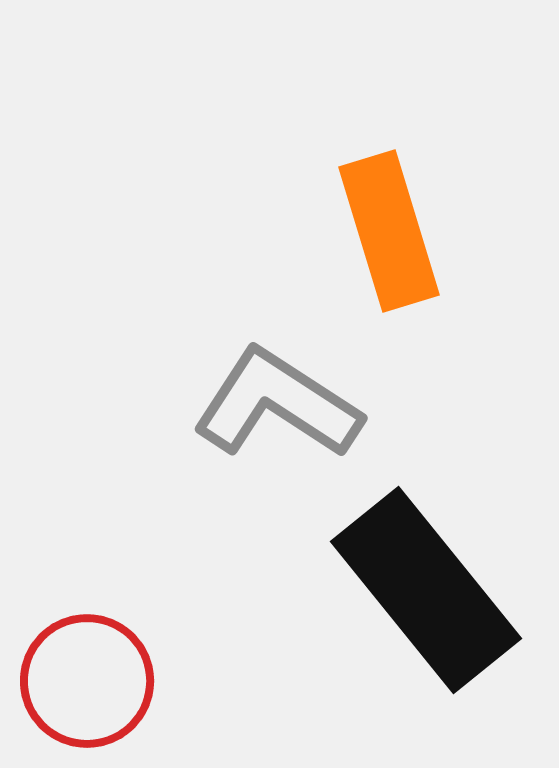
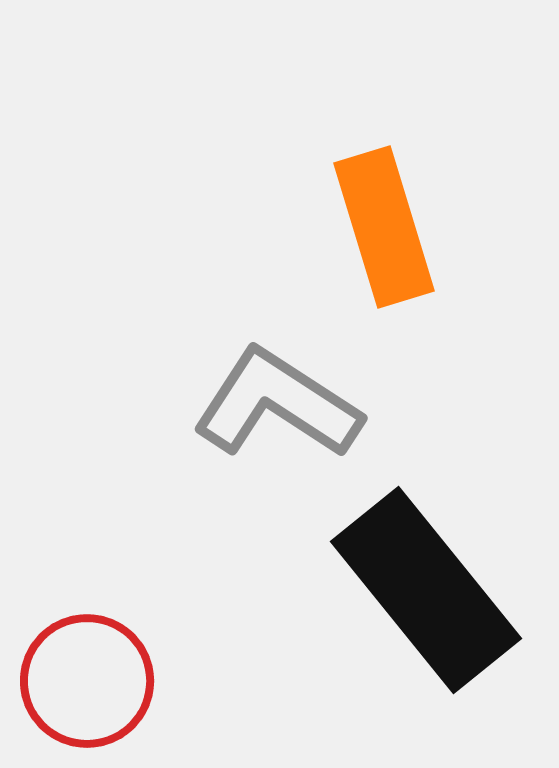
orange rectangle: moved 5 px left, 4 px up
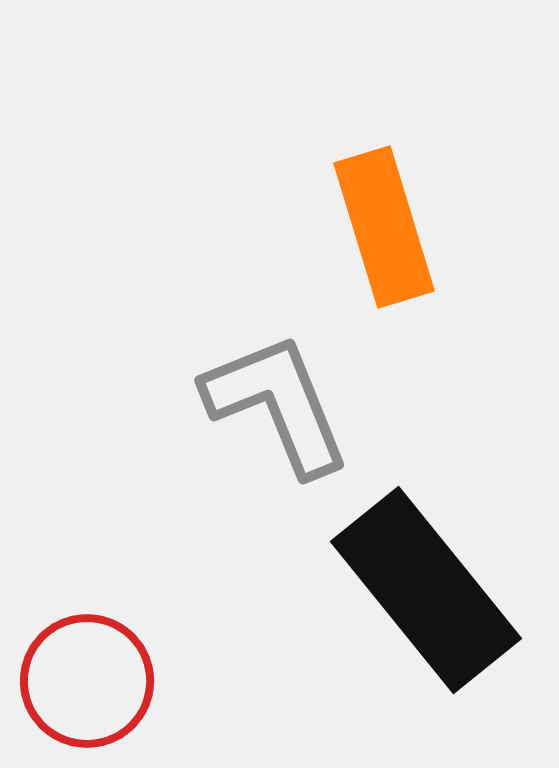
gray L-shape: rotated 35 degrees clockwise
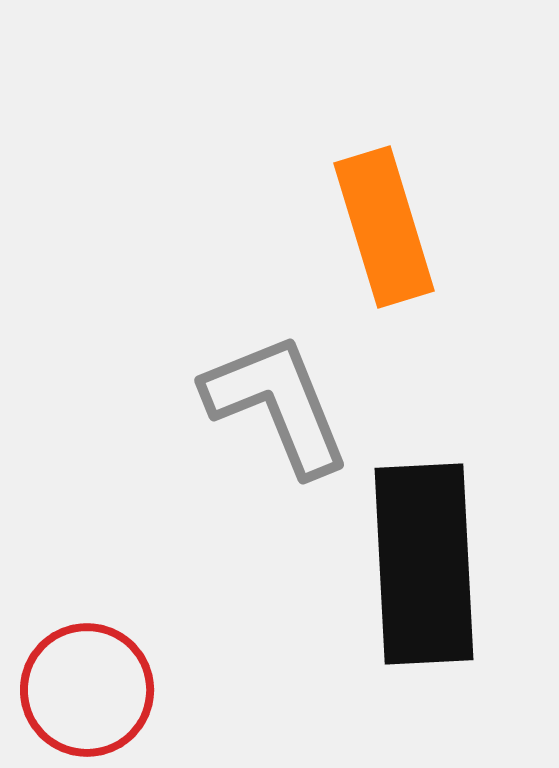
black rectangle: moved 2 px left, 26 px up; rotated 36 degrees clockwise
red circle: moved 9 px down
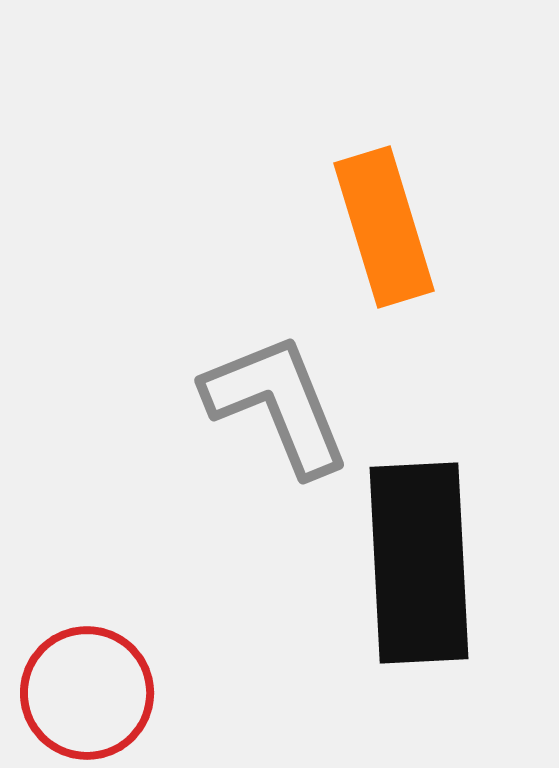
black rectangle: moved 5 px left, 1 px up
red circle: moved 3 px down
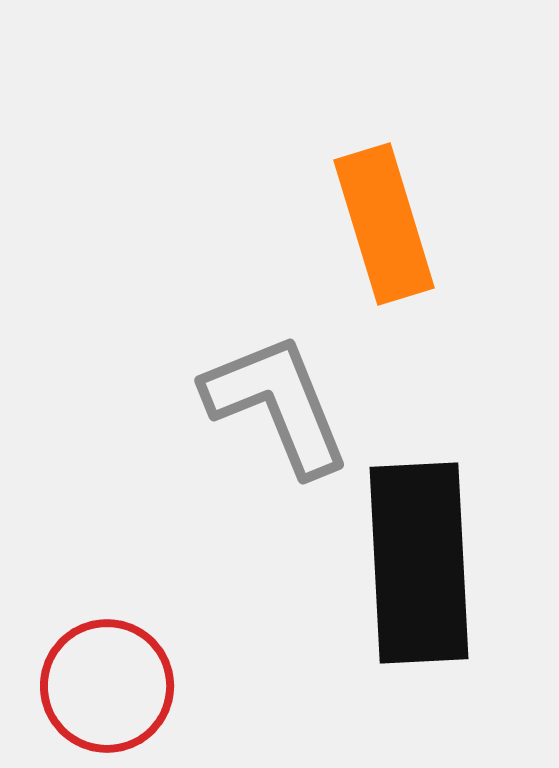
orange rectangle: moved 3 px up
red circle: moved 20 px right, 7 px up
